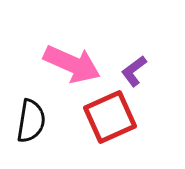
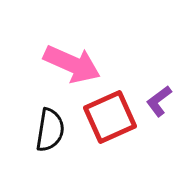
purple L-shape: moved 25 px right, 30 px down
black semicircle: moved 19 px right, 9 px down
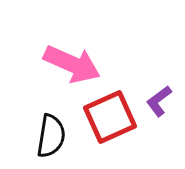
black semicircle: moved 1 px right, 6 px down
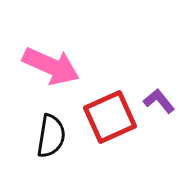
pink arrow: moved 21 px left, 2 px down
purple L-shape: rotated 88 degrees clockwise
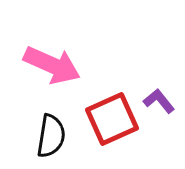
pink arrow: moved 1 px right, 1 px up
red square: moved 2 px right, 2 px down
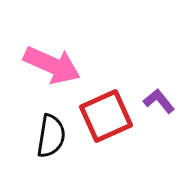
red square: moved 6 px left, 3 px up
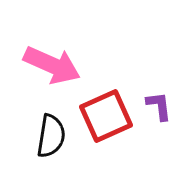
purple L-shape: moved 5 px down; rotated 32 degrees clockwise
